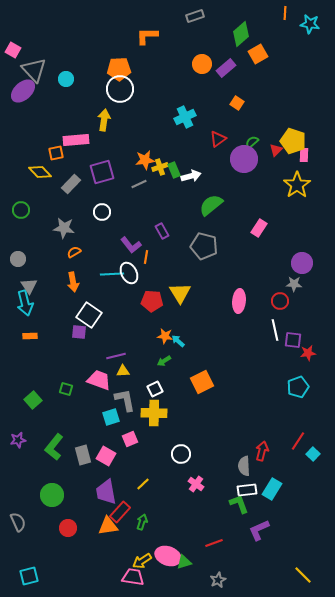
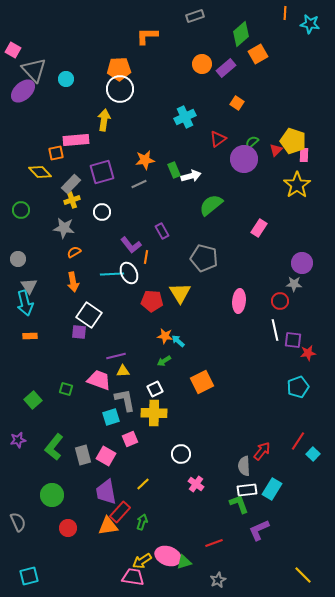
yellow cross at (160, 167): moved 88 px left, 33 px down
gray pentagon at (204, 246): moved 12 px down
red arrow at (262, 451): rotated 24 degrees clockwise
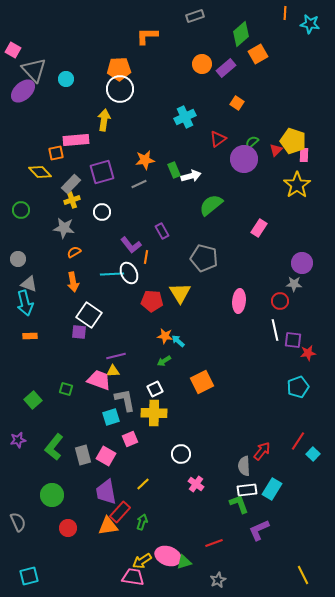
gray triangle at (29, 286): moved 2 px up; rotated 36 degrees counterclockwise
yellow triangle at (123, 371): moved 10 px left
yellow line at (303, 575): rotated 18 degrees clockwise
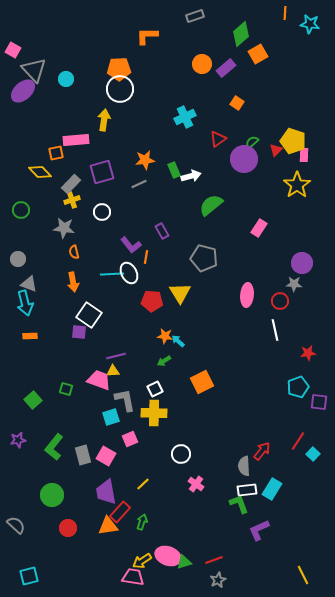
orange semicircle at (74, 252): rotated 72 degrees counterclockwise
pink ellipse at (239, 301): moved 8 px right, 6 px up
purple square at (293, 340): moved 26 px right, 62 px down
gray semicircle at (18, 522): moved 2 px left, 3 px down; rotated 24 degrees counterclockwise
red line at (214, 543): moved 17 px down
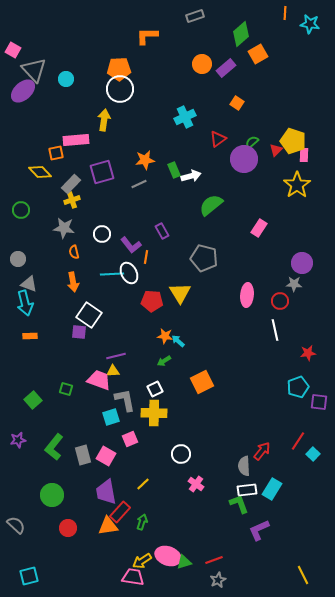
white circle at (102, 212): moved 22 px down
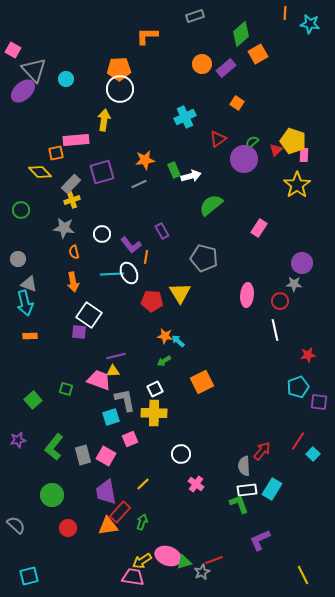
red star at (308, 353): moved 2 px down
purple L-shape at (259, 530): moved 1 px right, 10 px down
gray star at (218, 580): moved 16 px left, 8 px up
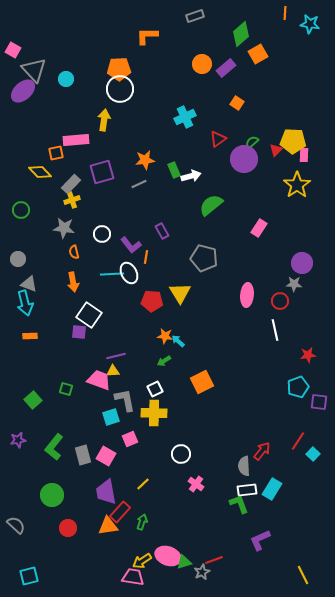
yellow pentagon at (293, 141): rotated 15 degrees counterclockwise
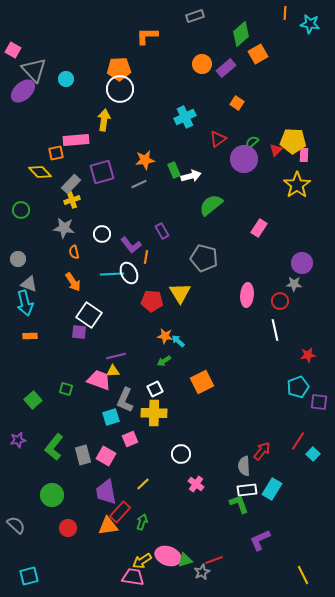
orange arrow at (73, 282): rotated 24 degrees counterclockwise
gray L-shape at (125, 400): rotated 145 degrees counterclockwise
green triangle at (184, 562): moved 1 px right, 2 px up
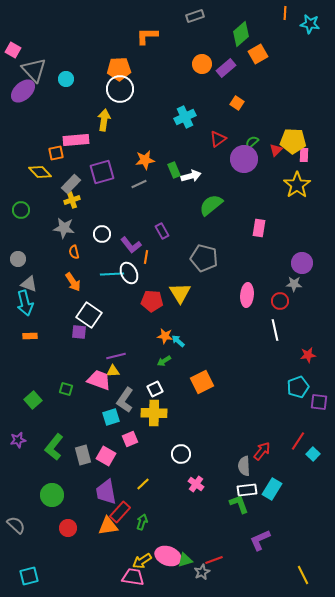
pink rectangle at (259, 228): rotated 24 degrees counterclockwise
gray L-shape at (125, 400): rotated 10 degrees clockwise
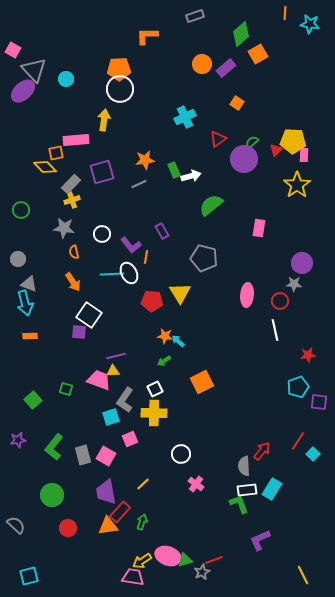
yellow diamond at (40, 172): moved 5 px right, 5 px up
